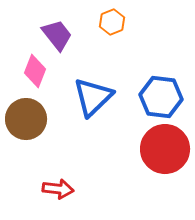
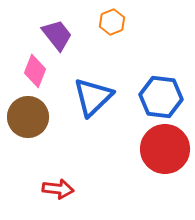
brown circle: moved 2 px right, 2 px up
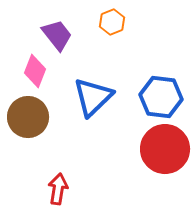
red arrow: rotated 88 degrees counterclockwise
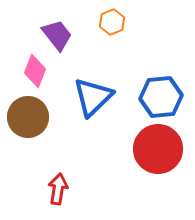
blue hexagon: rotated 12 degrees counterclockwise
red circle: moved 7 px left
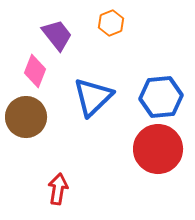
orange hexagon: moved 1 px left, 1 px down
brown circle: moved 2 px left
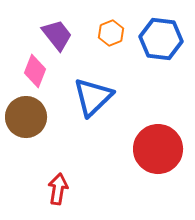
orange hexagon: moved 10 px down
blue hexagon: moved 58 px up; rotated 12 degrees clockwise
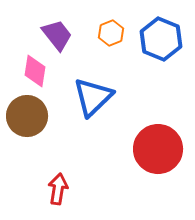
blue hexagon: rotated 15 degrees clockwise
pink diamond: rotated 12 degrees counterclockwise
brown circle: moved 1 px right, 1 px up
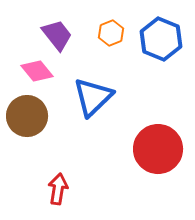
pink diamond: moved 2 px right; rotated 48 degrees counterclockwise
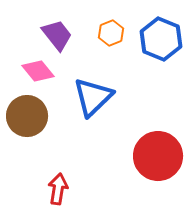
pink diamond: moved 1 px right
red circle: moved 7 px down
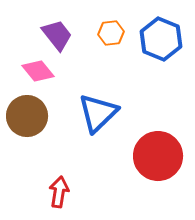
orange hexagon: rotated 15 degrees clockwise
blue triangle: moved 5 px right, 16 px down
red arrow: moved 1 px right, 3 px down
